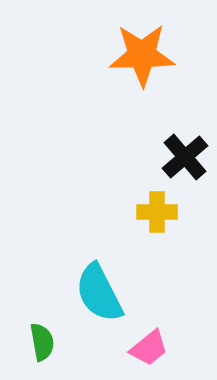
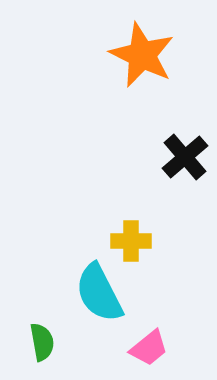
orange star: rotated 26 degrees clockwise
yellow cross: moved 26 px left, 29 px down
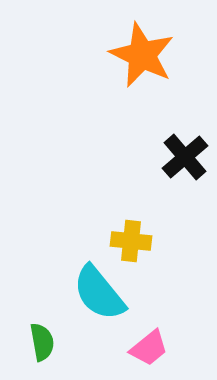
yellow cross: rotated 6 degrees clockwise
cyan semicircle: rotated 12 degrees counterclockwise
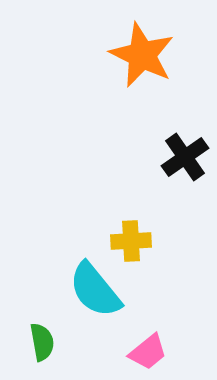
black cross: rotated 6 degrees clockwise
yellow cross: rotated 9 degrees counterclockwise
cyan semicircle: moved 4 px left, 3 px up
pink trapezoid: moved 1 px left, 4 px down
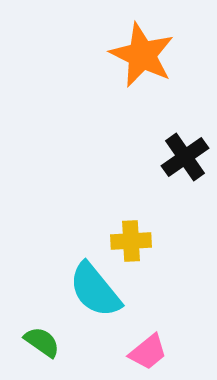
green semicircle: rotated 45 degrees counterclockwise
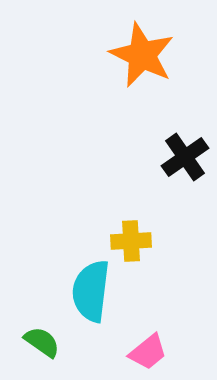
cyan semicircle: moved 4 px left, 1 px down; rotated 46 degrees clockwise
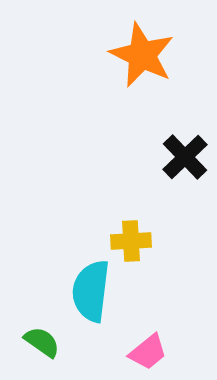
black cross: rotated 9 degrees counterclockwise
